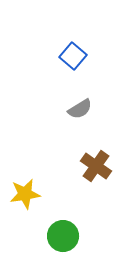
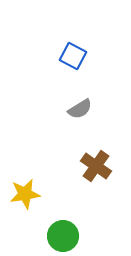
blue square: rotated 12 degrees counterclockwise
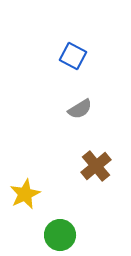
brown cross: rotated 16 degrees clockwise
yellow star: rotated 16 degrees counterclockwise
green circle: moved 3 px left, 1 px up
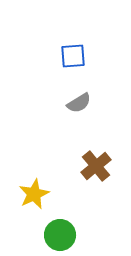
blue square: rotated 32 degrees counterclockwise
gray semicircle: moved 1 px left, 6 px up
yellow star: moved 9 px right
